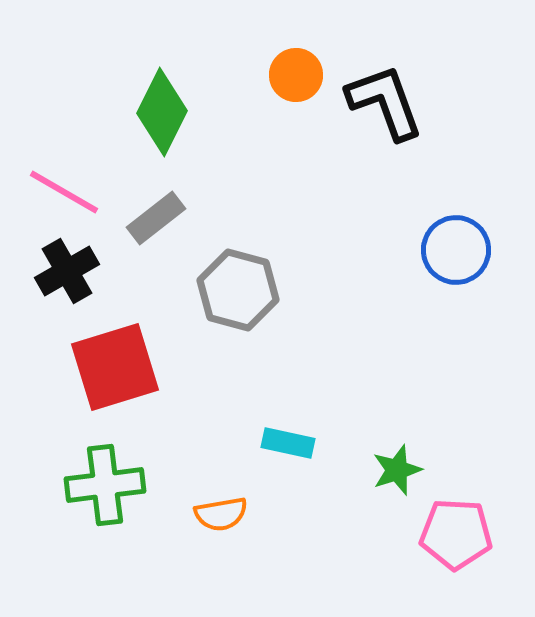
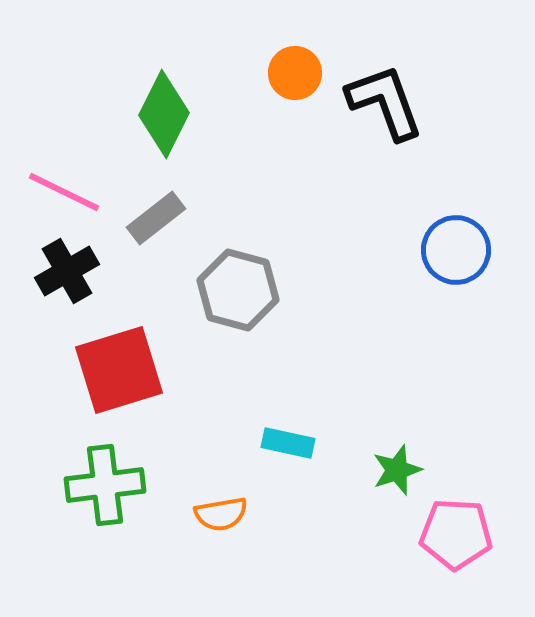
orange circle: moved 1 px left, 2 px up
green diamond: moved 2 px right, 2 px down
pink line: rotated 4 degrees counterclockwise
red square: moved 4 px right, 3 px down
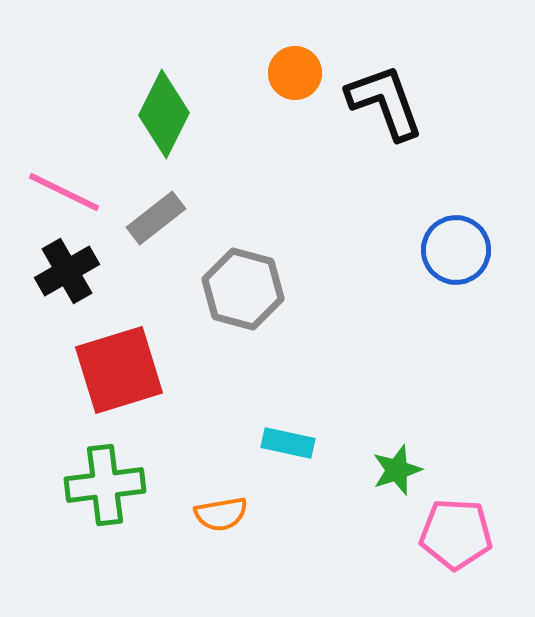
gray hexagon: moved 5 px right, 1 px up
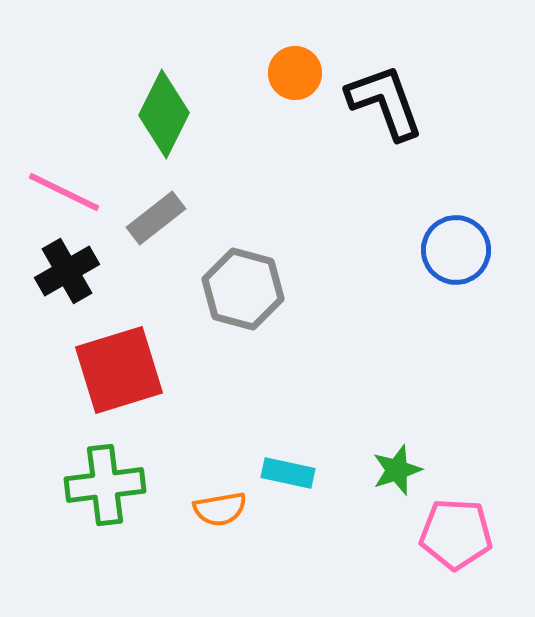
cyan rectangle: moved 30 px down
orange semicircle: moved 1 px left, 5 px up
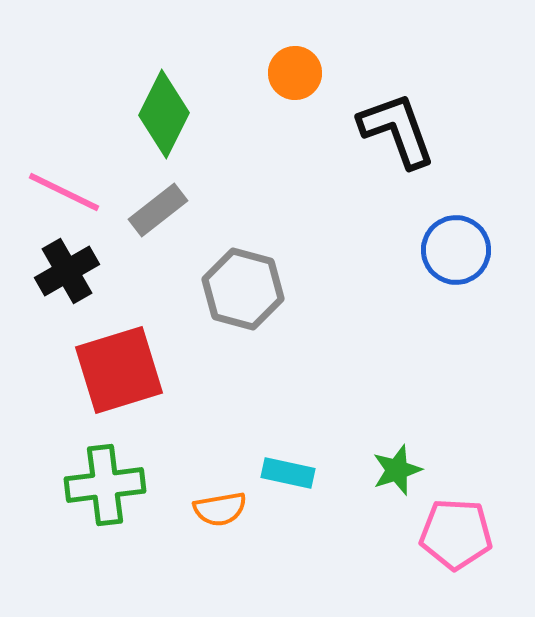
black L-shape: moved 12 px right, 28 px down
gray rectangle: moved 2 px right, 8 px up
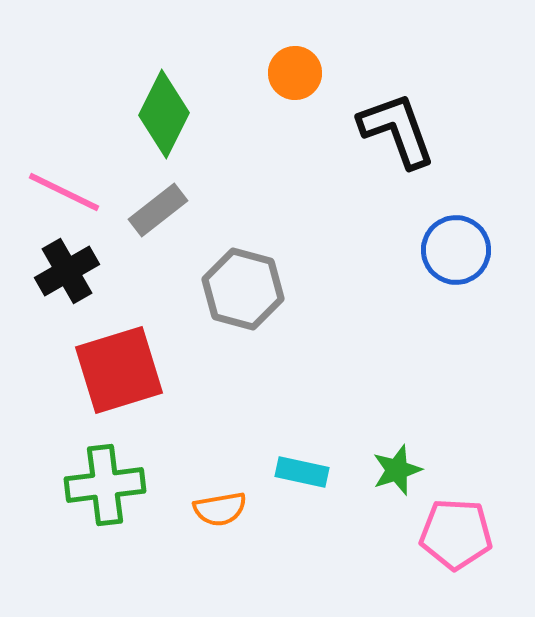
cyan rectangle: moved 14 px right, 1 px up
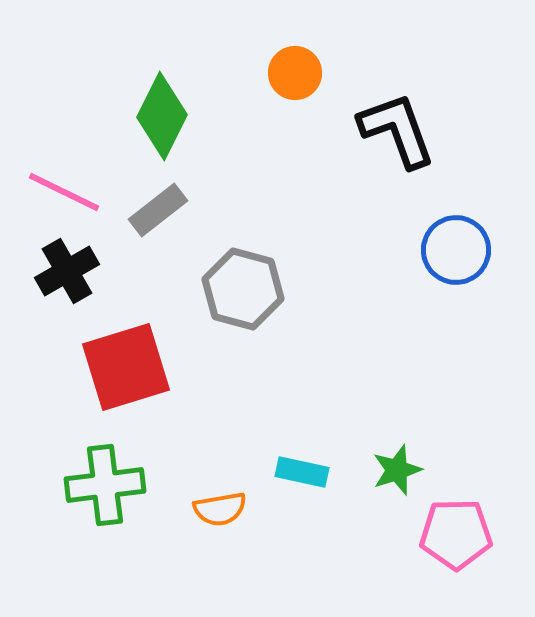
green diamond: moved 2 px left, 2 px down
red square: moved 7 px right, 3 px up
pink pentagon: rotated 4 degrees counterclockwise
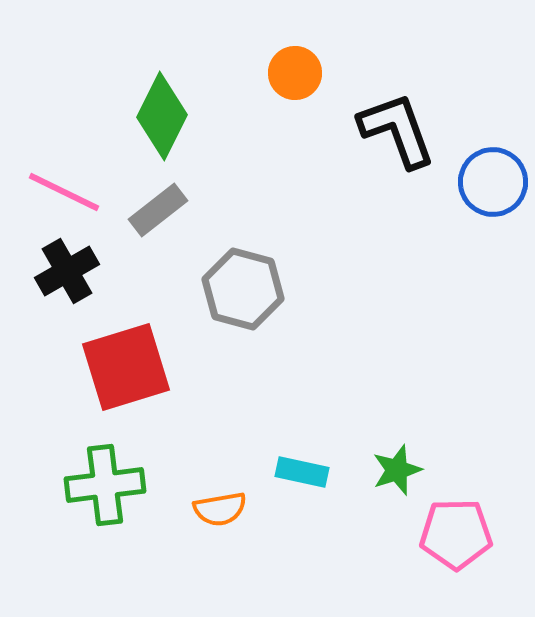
blue circle: moved 37 px right, 68 px up
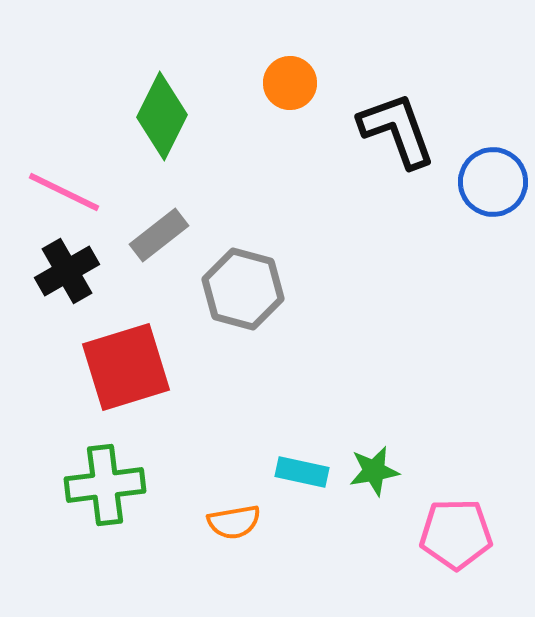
orange circle: moved 5 px left, 10 px down
gray rectangle: moved 1 px right, 25 px down
green star: moved 23 px left, 1 px down; rotated 9 degrees clockwise
orange semicircle: moved 14 px right, 13 px down
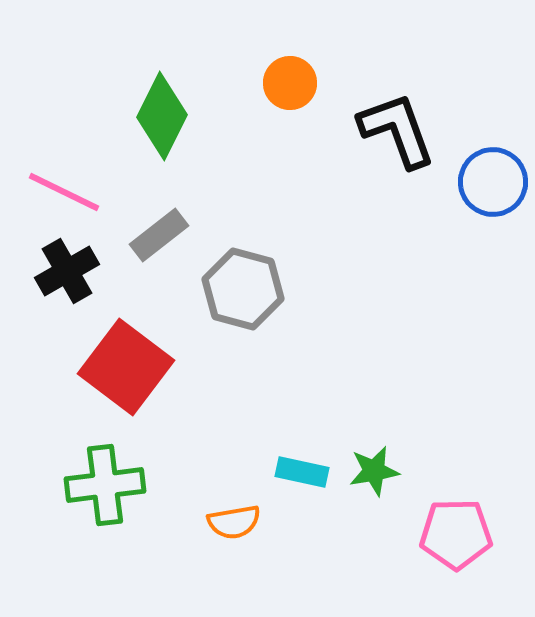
red square: rotated 36 degrees counterclockwise
